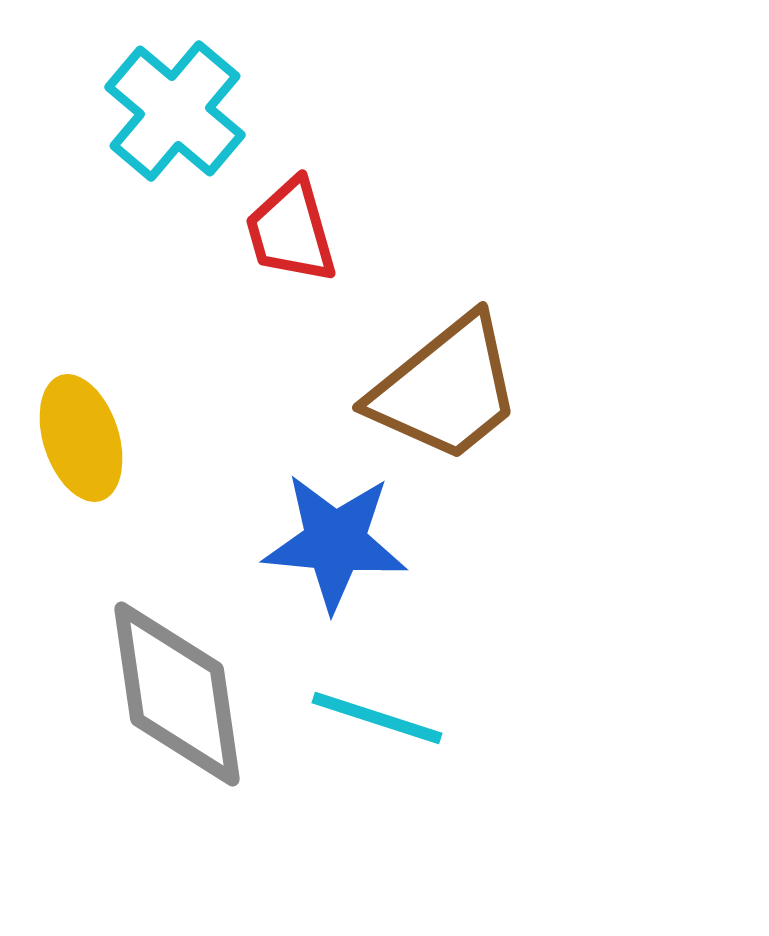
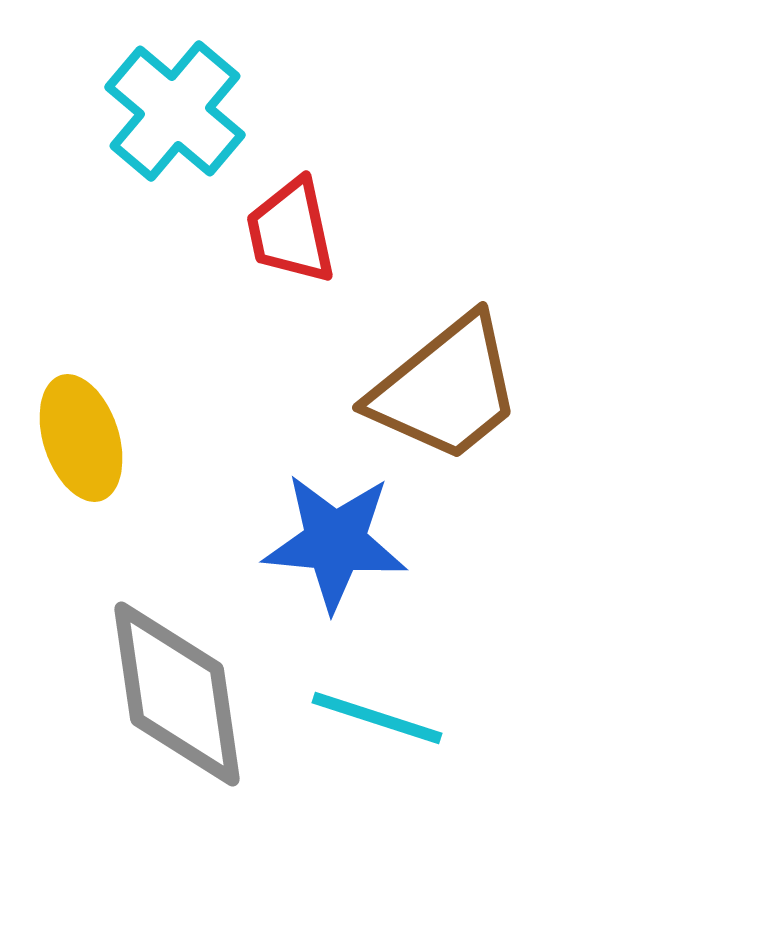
red trapezoid: rotated 4 degrees clockwise
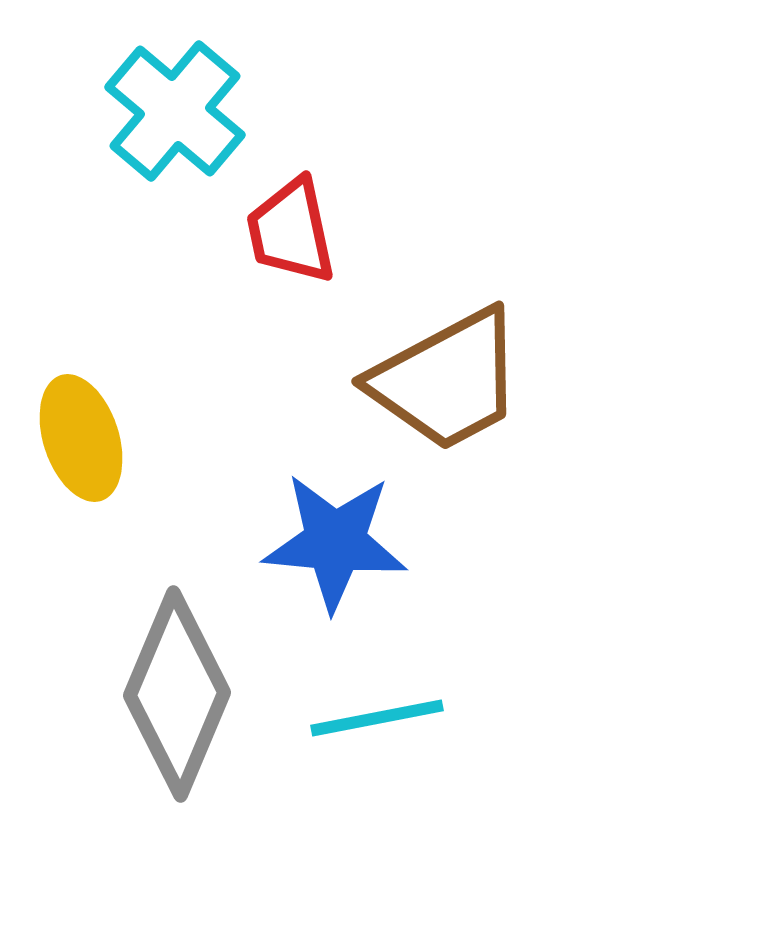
brown trapezoid: moved 1 px right, 9 px up; rotated 11 degrees clockwise
gray diamond: rotated 31 degrees clockwise
cyan line: rotated 29 degrees counterclockwise
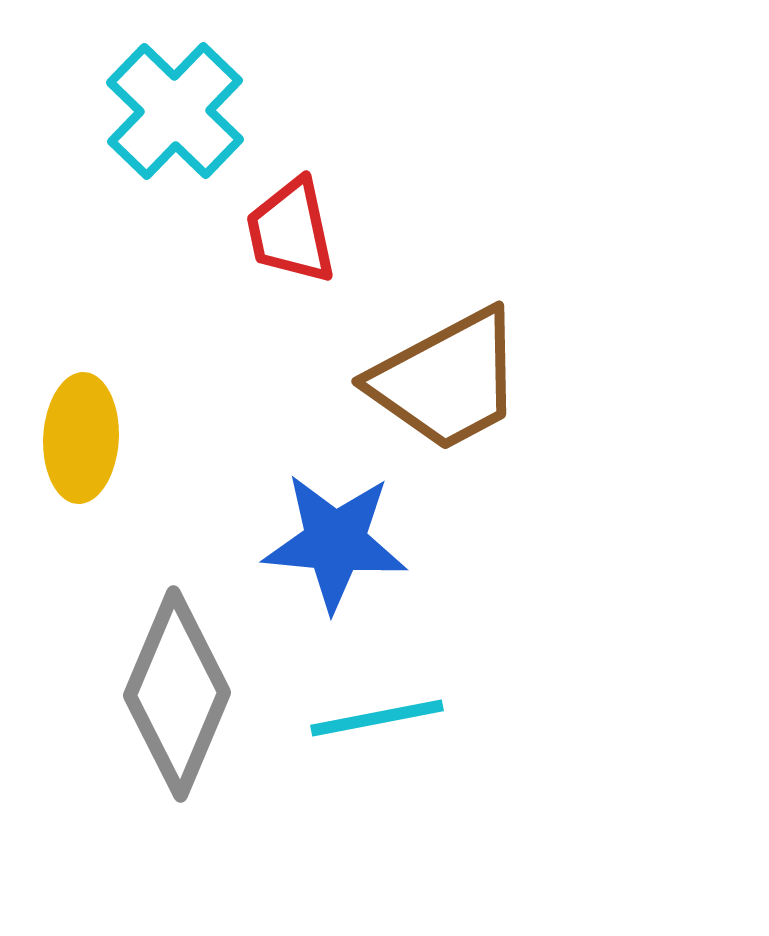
cyan cross: rotated 4 degrees clockwise
yellow ellipse: rotated 21 degrees clockwise
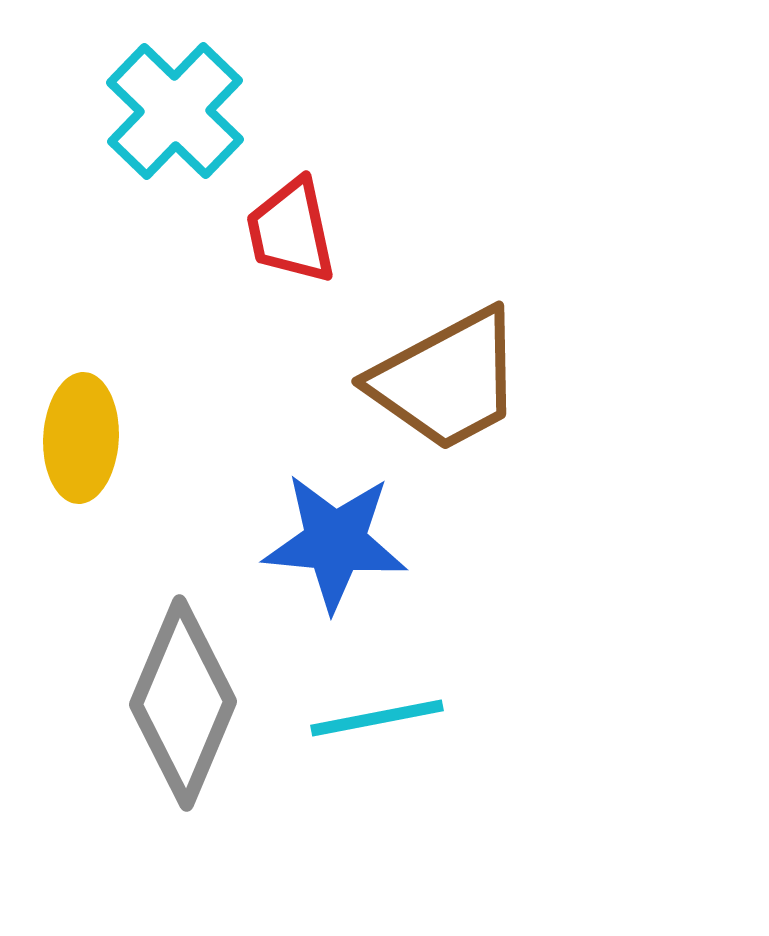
gray diamond: moved 6 px right, 9 px down
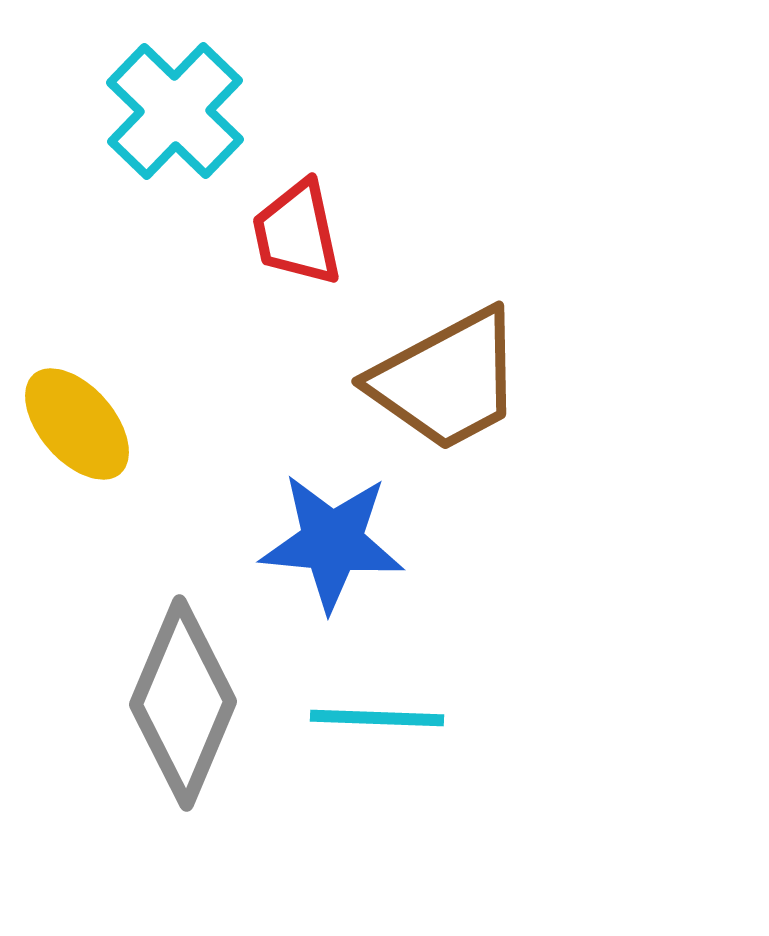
red trapezoid: moved 6 px right, 2 px down
yellow ellipse: moved 4 px left, 14 px up; rotated 44 degrees counterclockwise
blue star: moved 3 px left
cyan line: rotated 13 degrees clockwise
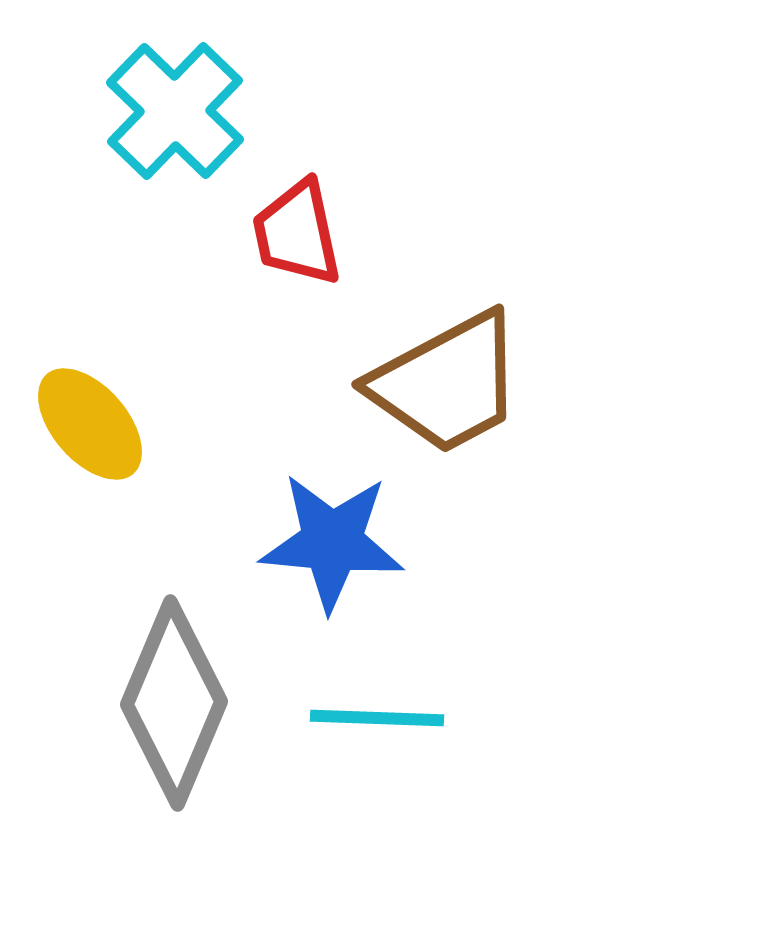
brown trapezoid: moved 3 px down
yellow ellipse: moved 13 px right
gray diamond: moved 9 px left
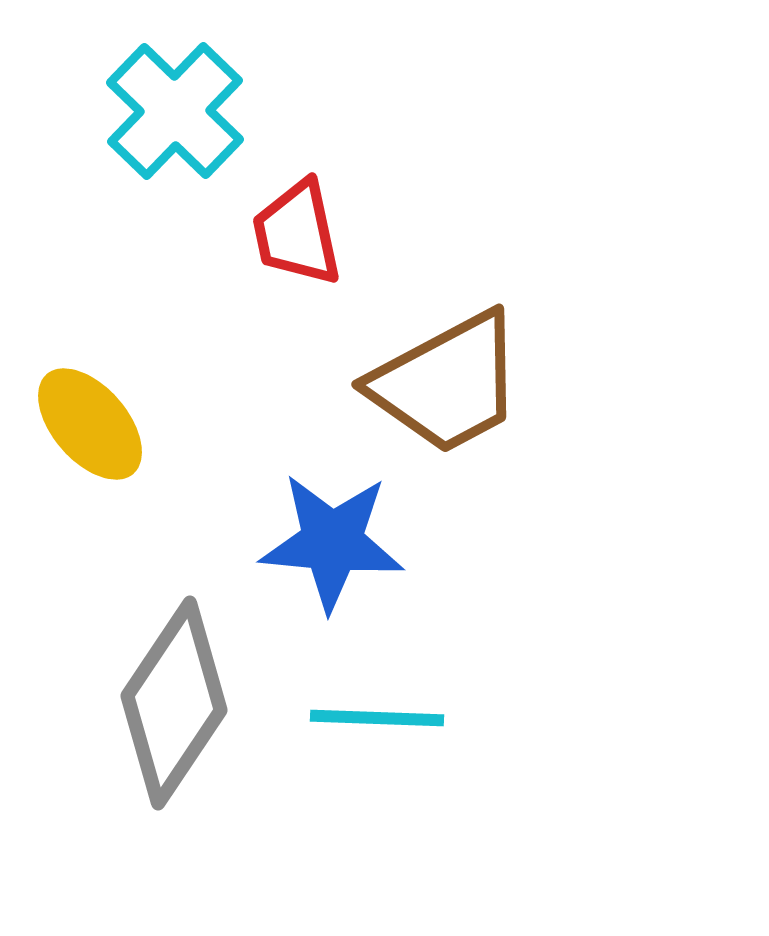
gray diamond: rotated 11 degrees clockwise
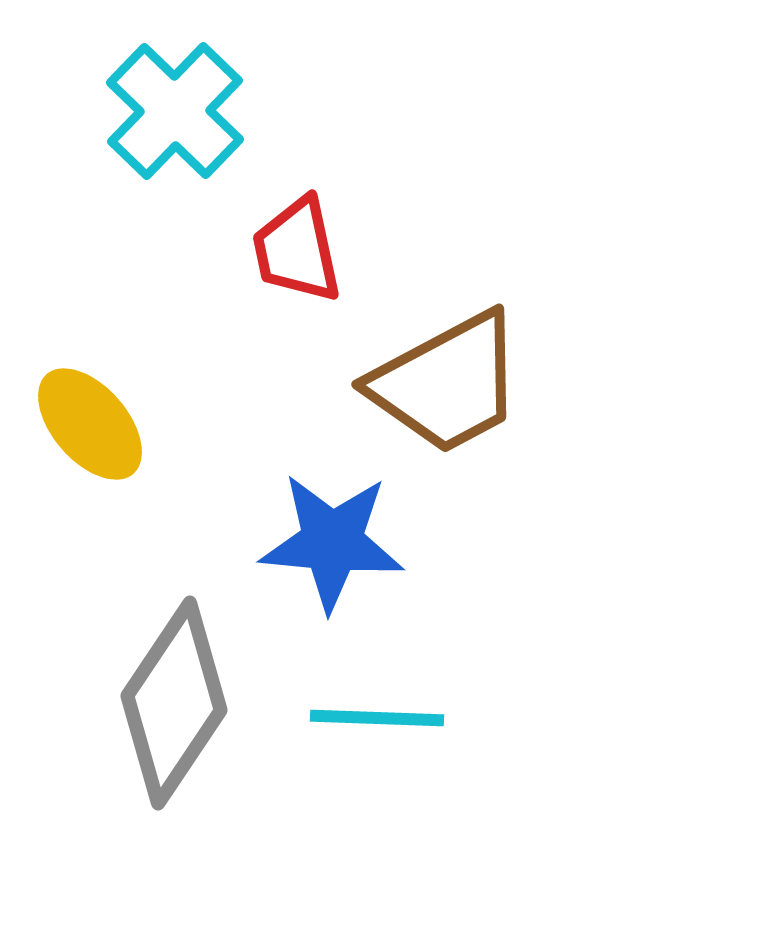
red trapezoid: moved 17 px down
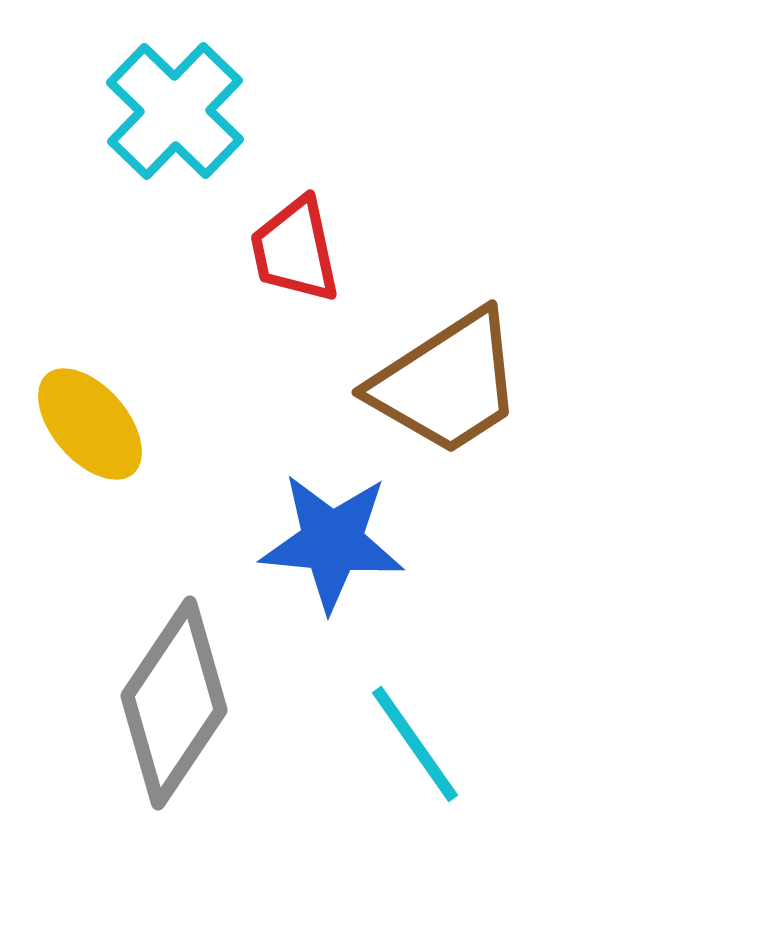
red trapezoid: moved 2 px left
brown trapezoid: rotated 5 degrees counterclockwise
cyan line: moved 38 px right, 26 px down; rotated 53 degrees clockwise
